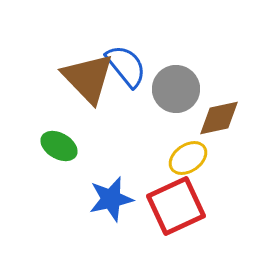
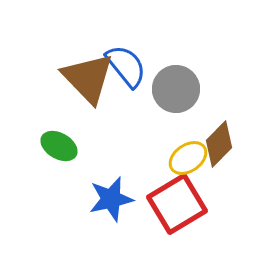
brown diamond: moved 26 px down; rotated 33 degrees counterclockwise
red square: moved 1 px right, 2 px up; rotated 6 degrees counterclockwise
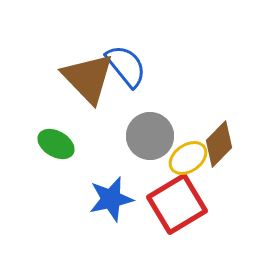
gray circle: moved 26 px left, 47 px down
green ellipse: moved 3 px left, 2 px up
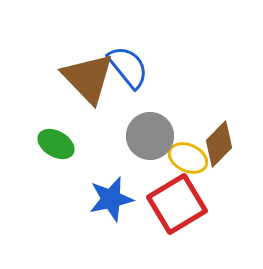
blue semicircle: moved 2 px right, 1 px down
yellow ellipse: rotated 60 degrees clockwise
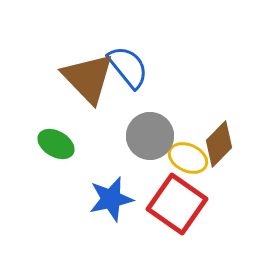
red square: rotated 24 degrees counterclockwise
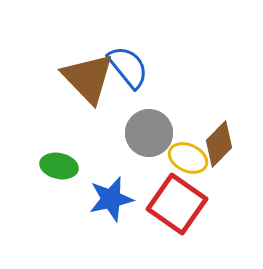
gray circle: moved 1 px left, 3 px up
green ellipse: moved 3 px right, 22 px down; rotated 18 degrees counterclockwise
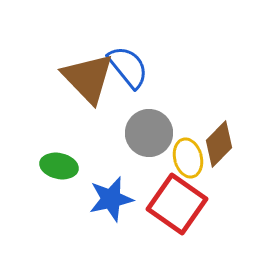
yellow ellipse: rotated 51 degrees clockwise
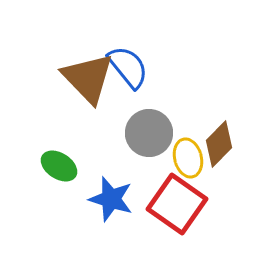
green ellipse: rotated 21 degrees clockwise
blue star: rotated 30 degrees clockwise
